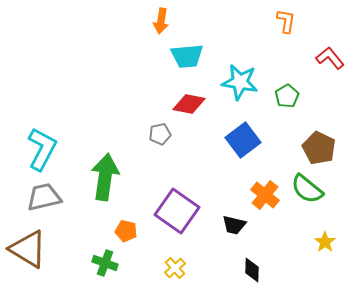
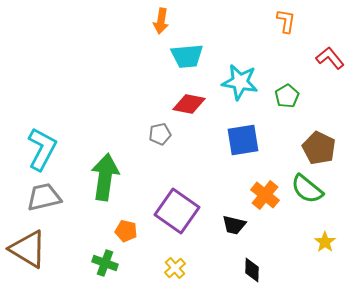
blue square: rotated 28 degrees clockwise
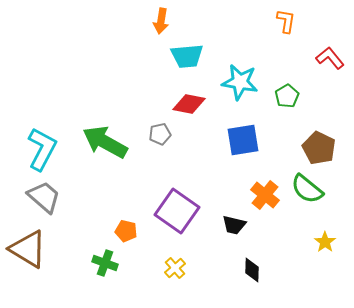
green arrow: moved 35 px up; rotated 69 degrees counterclockwise
gray trapezoid: rotated 54 degrees clockwise
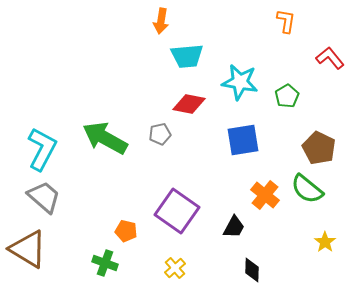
green arrow: moved 4 px up
black trapezoid: moved 2 px down; rotated 75 degrees counterclockwise
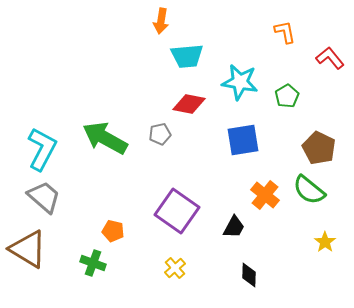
orange L-shape: moved 1 px left, 11 px down; rotated 20 degrees counterclockwise
green semicircle: moved 2 px right, 1 px down
orange pentagon: moved 13 px left
green cross: moved 12 px left
black diamond: moved 3 px left, 5 px down
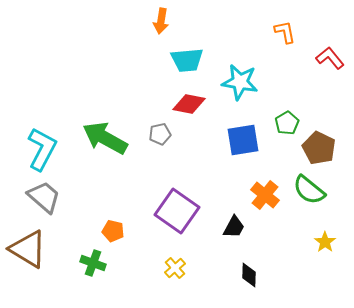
cyan trapezoid: moved 4 px down
green pentagon: moved 27 px down
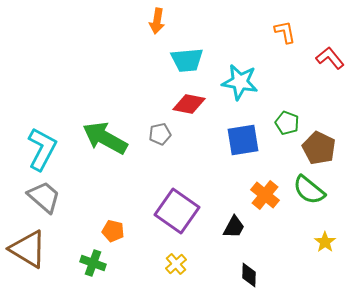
orange arrow: moved 4 px left
green pentagon: rotated 20 degrees counterclockwise
yellow cross: moved 1 px right, 4 px up
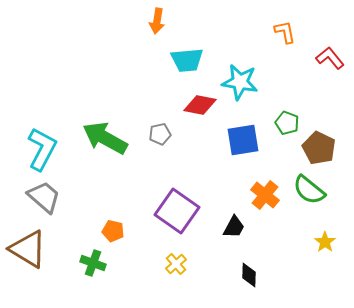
red diamond: moved 11 px right, 1 px down
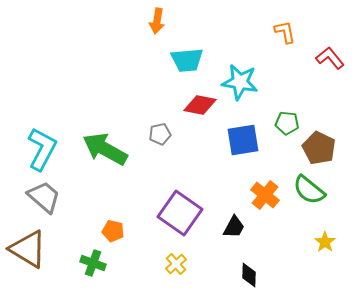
green pentagon: rotated 15 degrees counterclockwise
green arrow: moved 11 px down
purple square: moved 3 px right, 2 px down
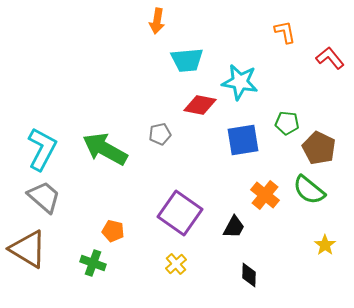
yellow star: moved 3 px down
